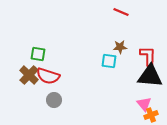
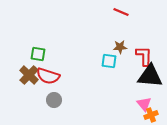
red L-shape: moved 4 px left
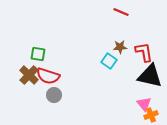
red L-shape: moved 4 px up; rotated 10 degrees counterclockwise
cyan square: rotated 28 degrees clockwise
black triangle: rotated 8 degrees clockwise
gray circle: moved 5 px up
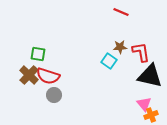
red L-shape: moved 3 px left
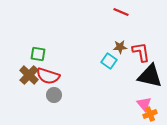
orange cross: moved 1 px left, 1 px up
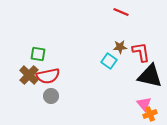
red semicircle: rotated 30 degrees counterclockwise
gray circle: moved 3 px left, 1 px down
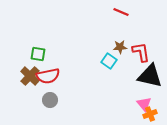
brown cross: moved 1 px right, 1 px down
gray circle: moved 1 px left, 4 px down
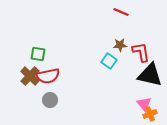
brown star: moved 2 px up
black triangle: moved 1 px up
